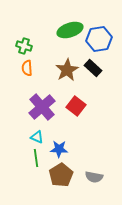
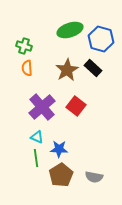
blue hexagon: moved 2 px right; rotated 25 degrees clockwise
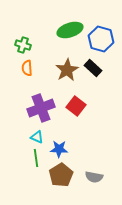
green cross: moved 1 px left, 1 px up
purple cross: moved 1 px left, 1 px down; rotated 20 degrees clockwise
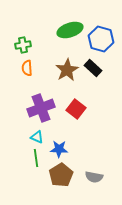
green cross: rotated 28 degrees counterclockwise
red square: moved 3 px down
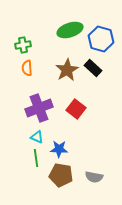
purple cross: moved 2 px left
brown pentagon: rotated 30 degrees counterclockwise
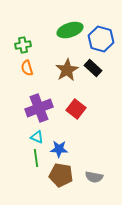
orange semicircle: rotated 14 degrees counterclockwise
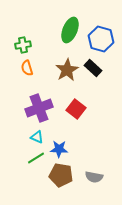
green ellipse: rotated 50 degrees counterclockwise
green line: rotated 66 degrees clockwise
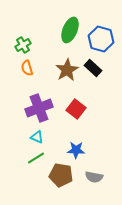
green cross: rotated 21 degrees counterclockwise
blue star: moved 17 px right, 1 px down
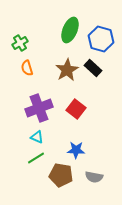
green cross: moved 3 px left, 2 px up
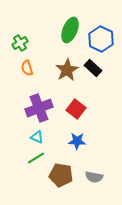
blue hexagon: rotated 10 degrees clockwise
blue star: moved 1 px right, 9 px up
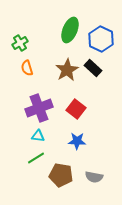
cyan triangle: moved 1 px right, 1 px up; rotated 16 degrees counterclockwise
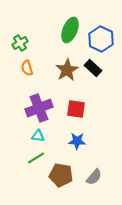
red square: rotated 30 degrees counterclockwise
gray semicircle: rotated 60 degrees counterclockwise
